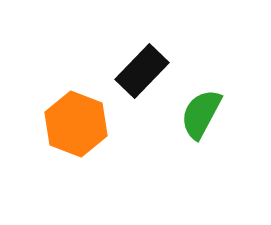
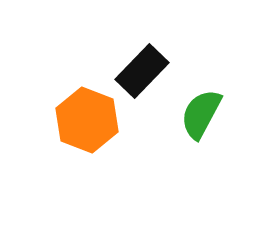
orange hexagon: moved 11 px right, 4 px up
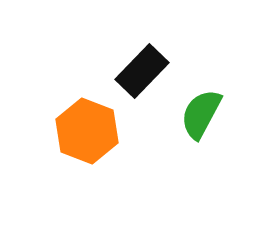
orange hexagon: moved 11 px down
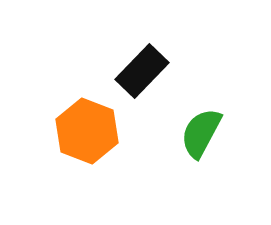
green semicircle: moved 19 px down
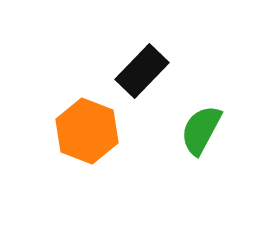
green semicircle: moved 3 px up
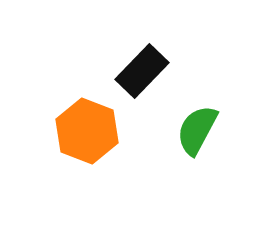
green semicircle: moved 4 px left
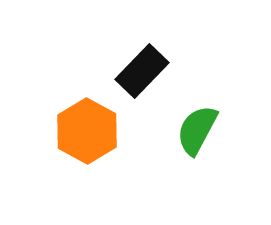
orange hexagon: rotated 8 degrees clockwise
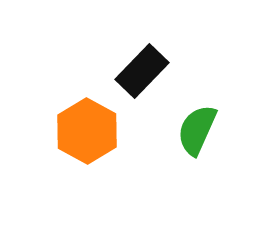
green semicircle: rotated 4 degrees counterclockwise
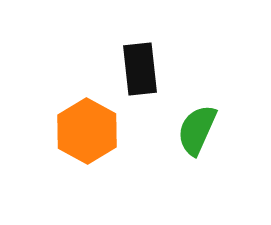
black rectangle: moved 2 px left, 2 px up; rotated 50 degrees counterclockwise
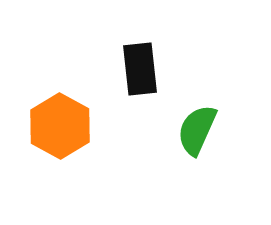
orange hexagon: moved 27 px left, 5 px up
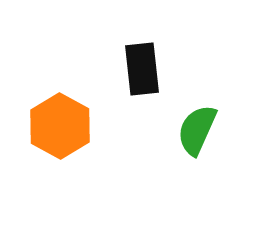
black rectangle: moved 2 px right
